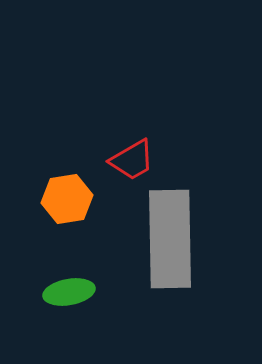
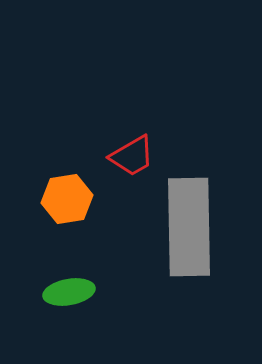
red trapezoid: moved 4 px up
gray rectangle: moved 19 px right, 12 px up
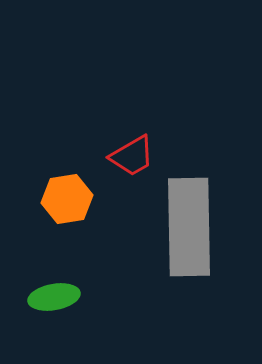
green ellipse: moved 15 px left, 5 px down
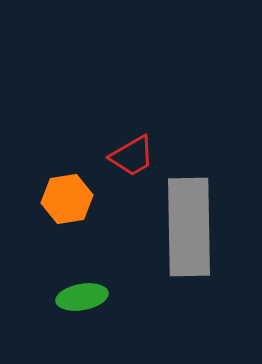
green ellipse: moved 28 px right
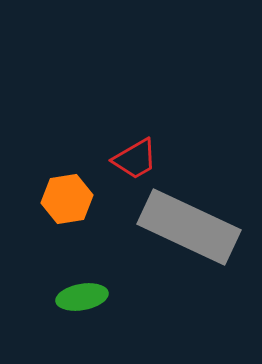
red trapezoid: moved 3 px right, 3 px down
gray rectangle: rotated 64 degrees counterclockwise
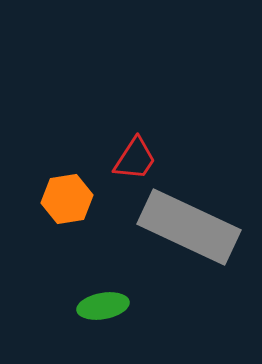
red trapezoid: rotated 27 degrees counterclockwise
green ellipse: moved 21 px right, 9 px down
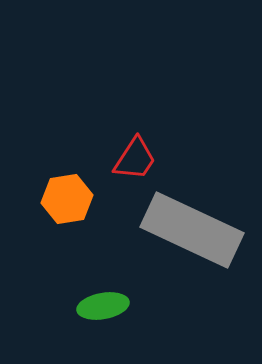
gray rectangle: moved 3 px right, 3 px down
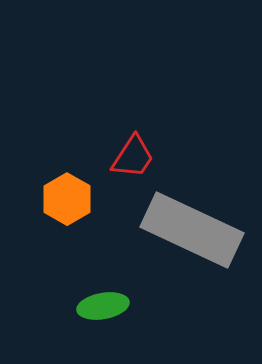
red trapezoid: moved 2 px left, 2 px up
orange hexagon: rotated 21 degrees counterclockwise
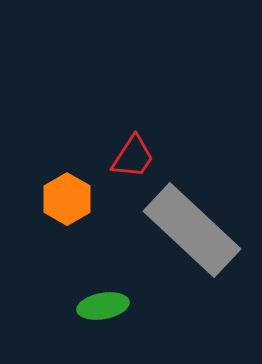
gray rectangle: rotated 18 degrees clockwise
